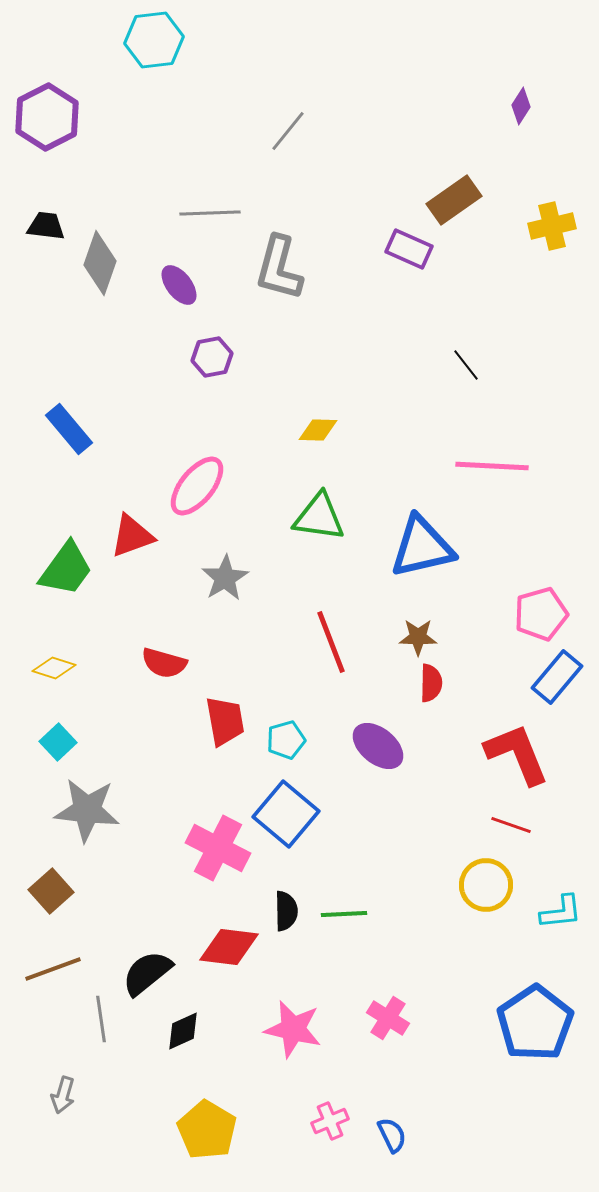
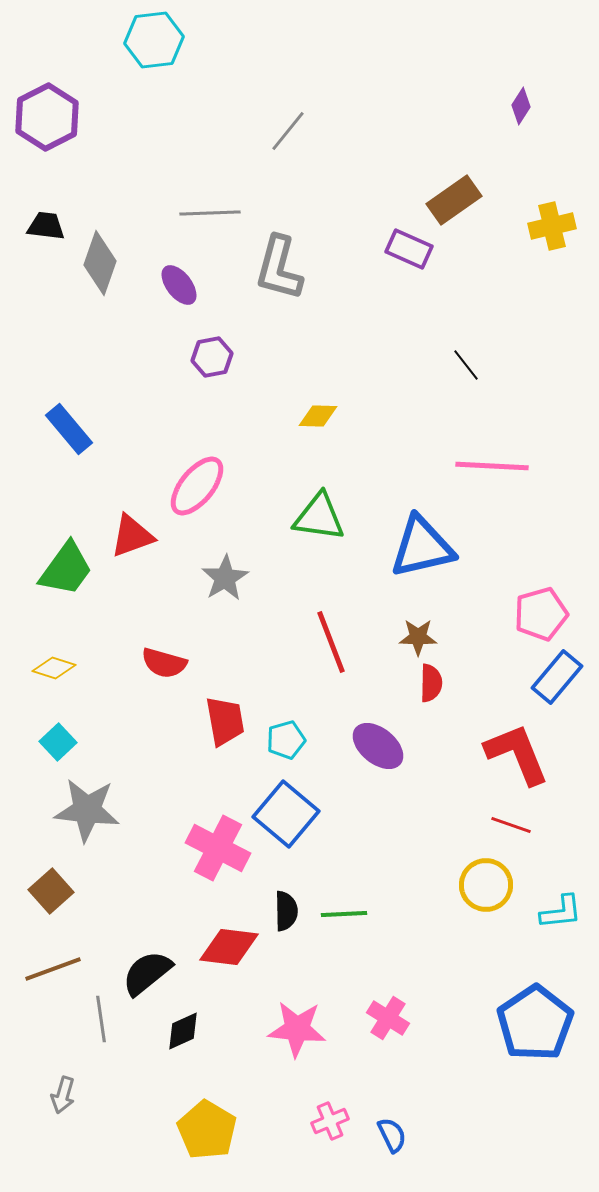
yellow diamond at (318, 430): moved 14 px up
pink star at (293, 1029): moved 4 px right; rotated 8 degrees counterclockwise
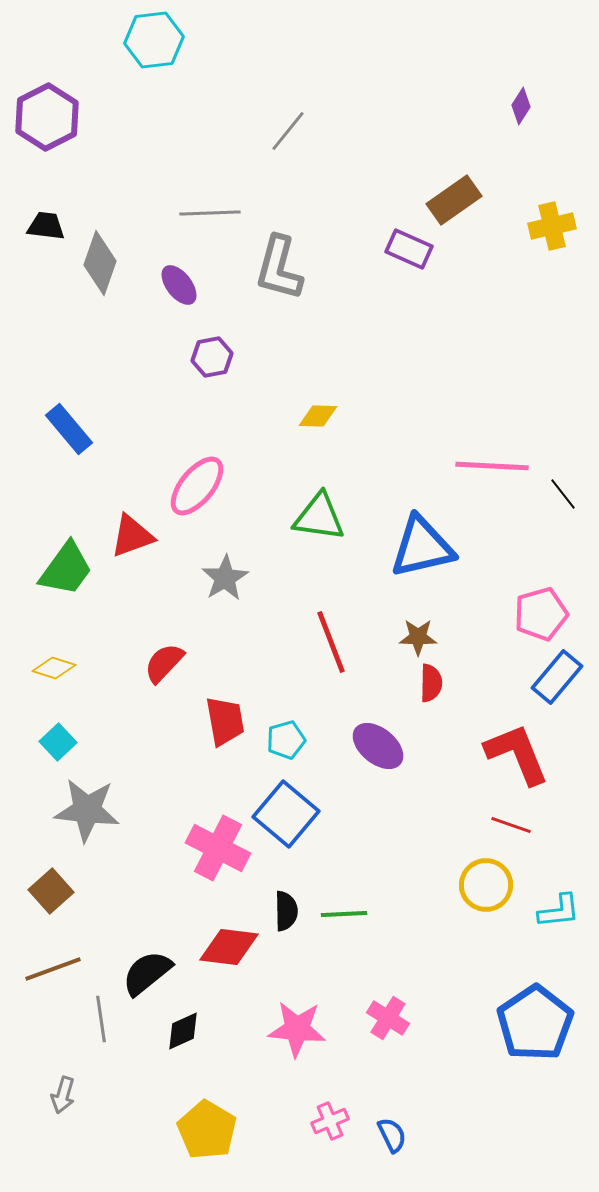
black line at (466, 365): moved 97 px right, 129 px down
red semicircle at (164, 663): rotated 117 degrees clockwise
cyan L-shape at (561, 912): moved 2 px left, 1 px up
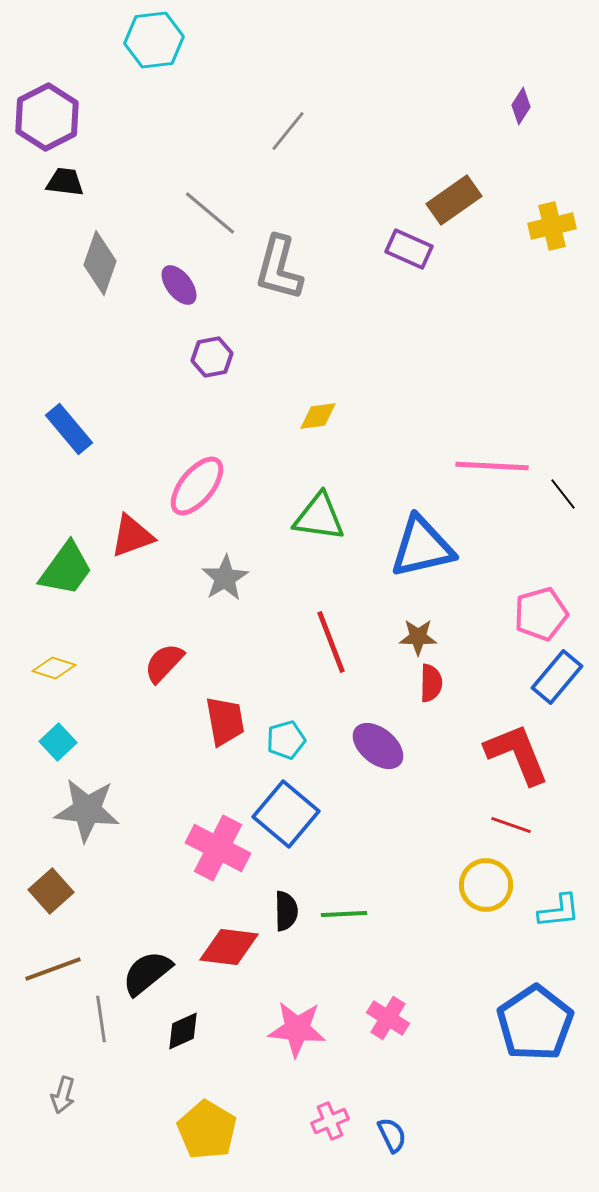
gray line at (210, 213): rotated 42 degrees clockwise
black trapezoid at (46, 226): moved 19 px right, 44 px up
yellow diamond at (318, 416): rotated 9 degrees counterclockwise
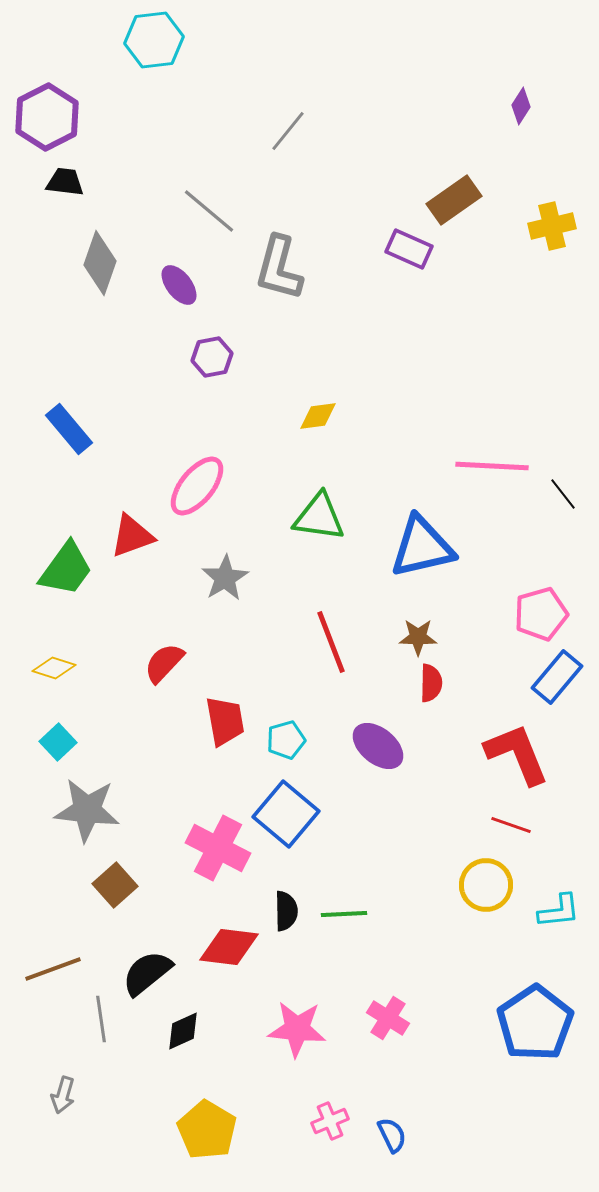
gray line at (210, 213): moved 1 px left, 2 px up
brown square at (51, 891): moved 64 px right, 6 px up
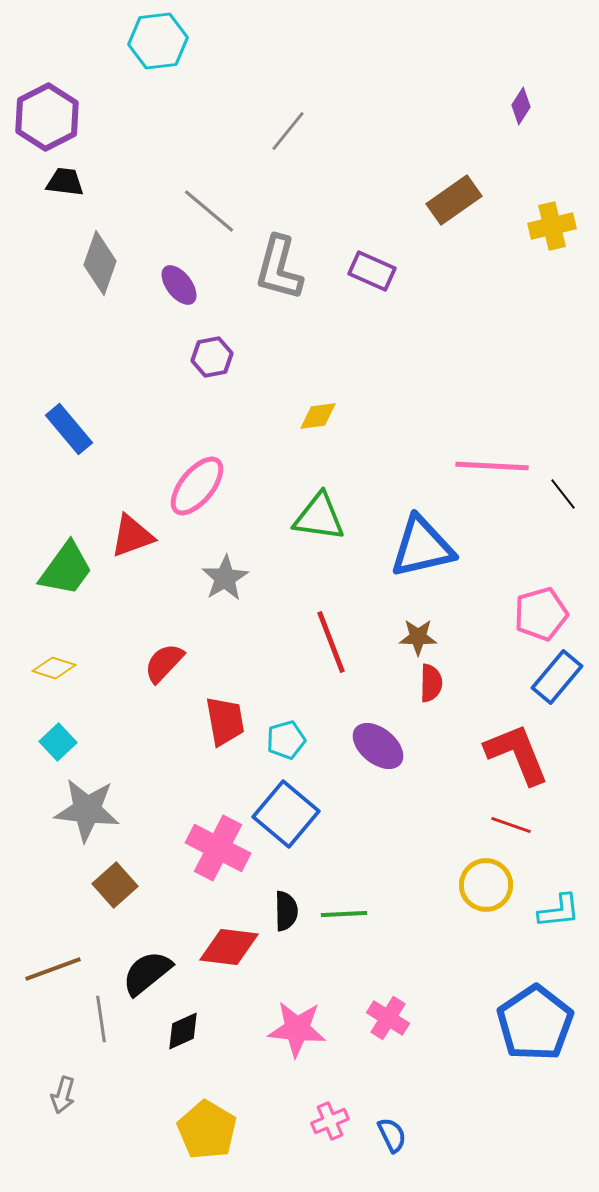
cyan hexagon at (154, 40): moved 4 px right, 1 px down
purple rectangle at (409, 249): moved 37 px left, 22 px down
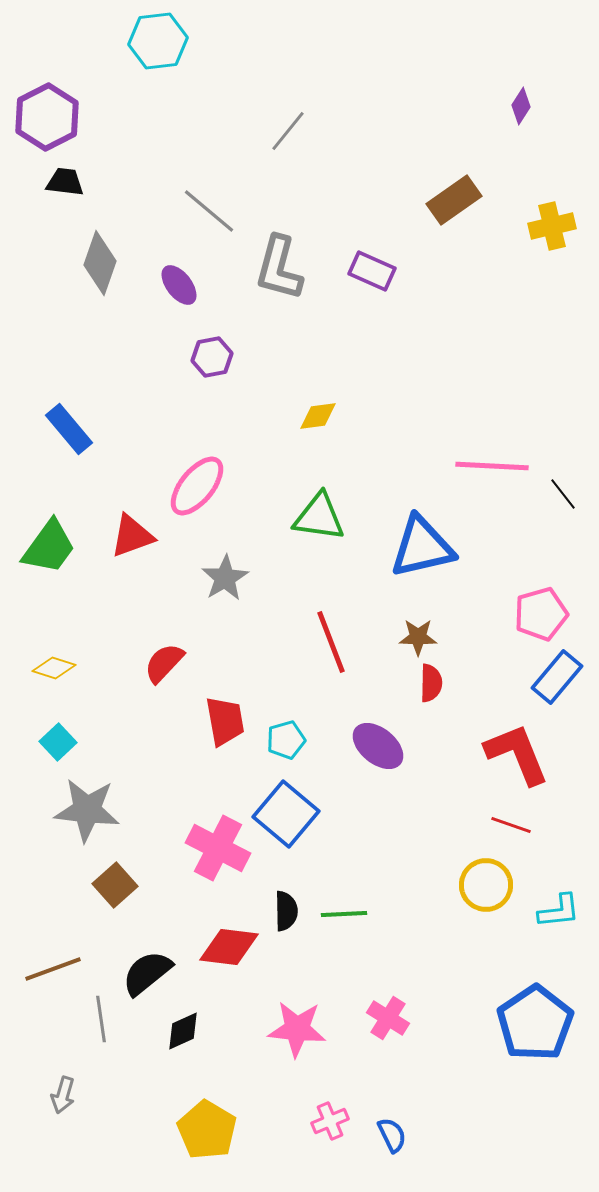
green trapezoid at (66, 569): moved 17 px left, 22 px up
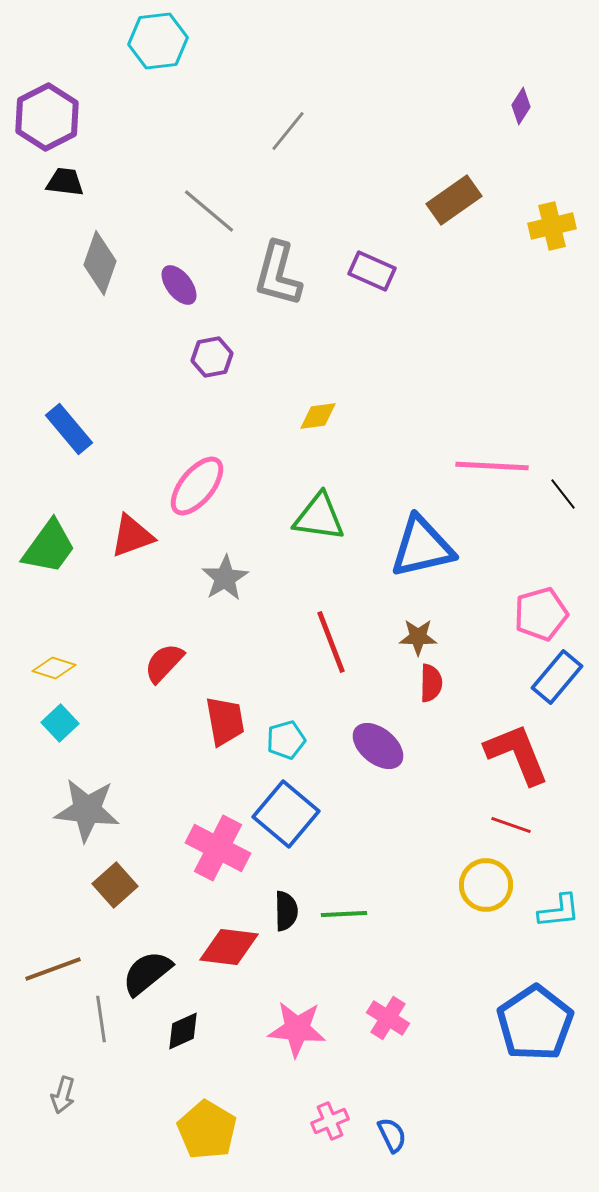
gray L-shape at (279, 268): moved 1 px left, 6 px down
cyan square at (58, 742): moved 2 px right, 19 px up
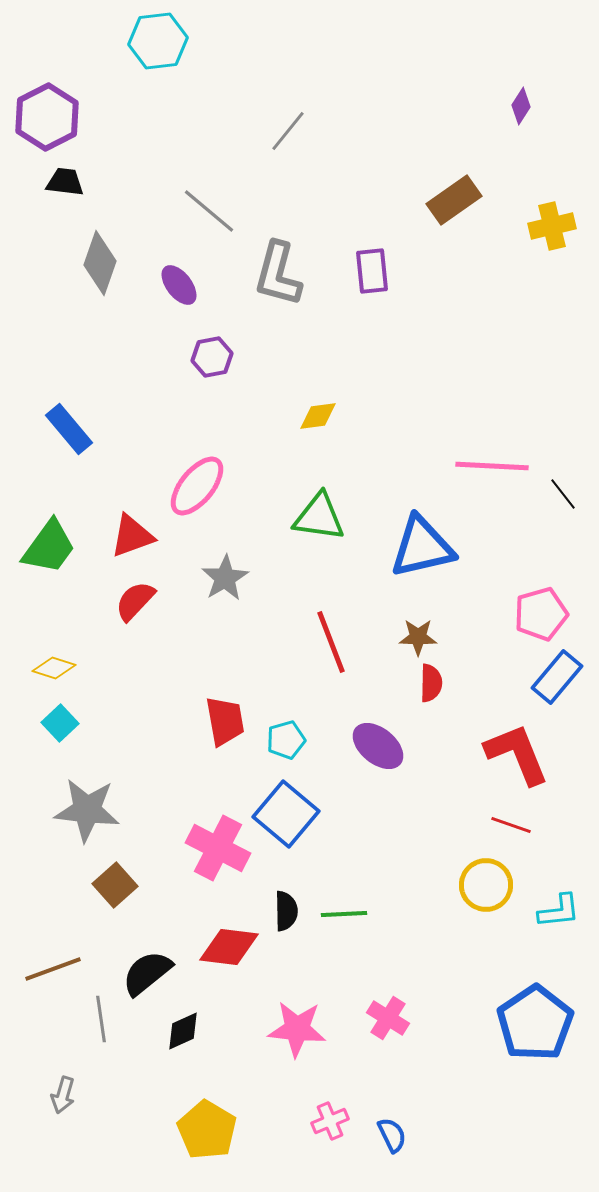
purple rectangle at (372, 271): rotated 60 degrees clockwise
red semicircle at (164, 663): moved 29 px left, 62 px up
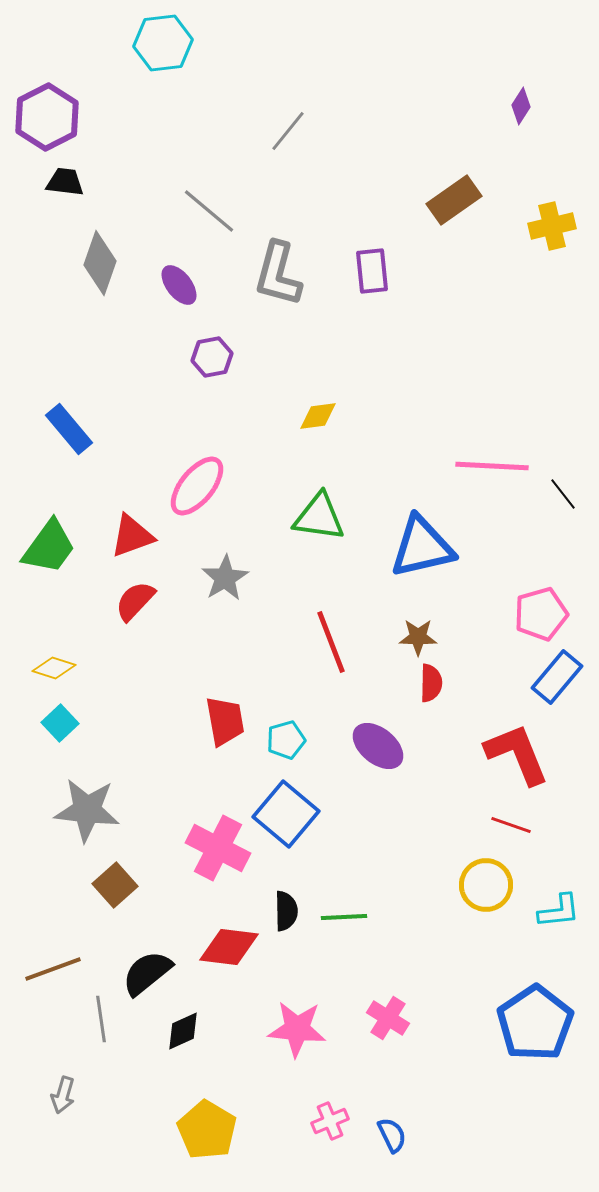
cyan hexagon at (158, 41): moved 5 px right, 2 px down
green line at (344, 914): moved 3 px down
